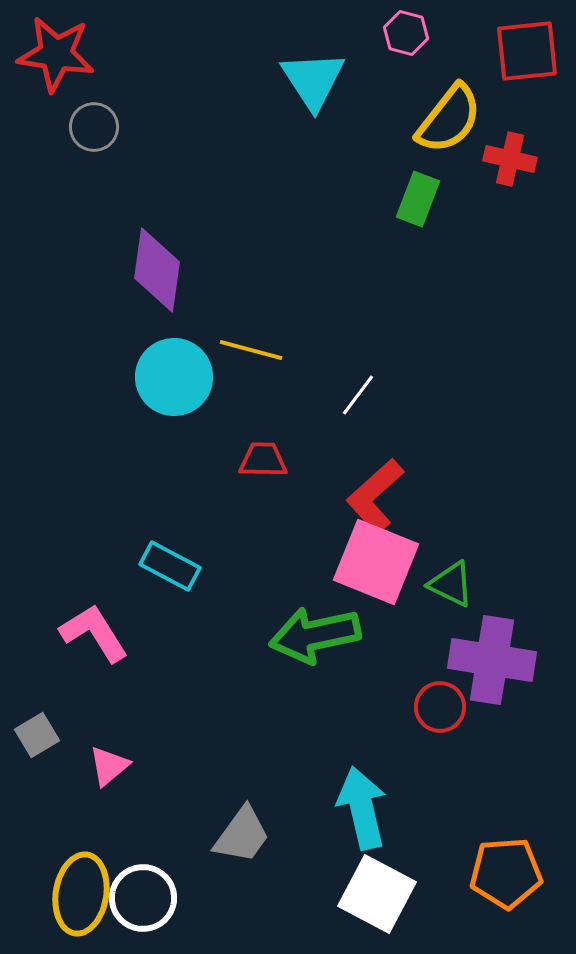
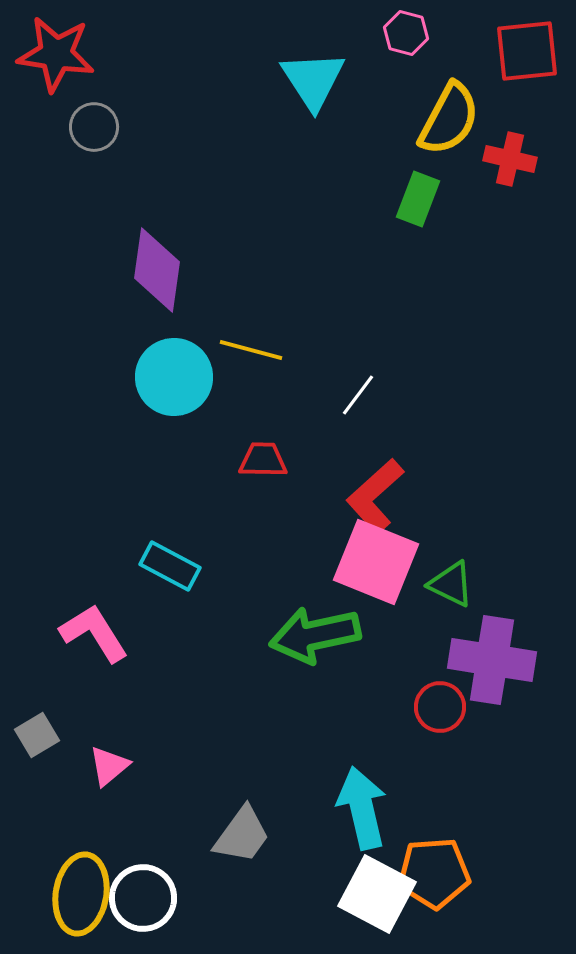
yellow semicircle: rotated 10 degrees counterclockwise
orange pentagon: moved 72 px left
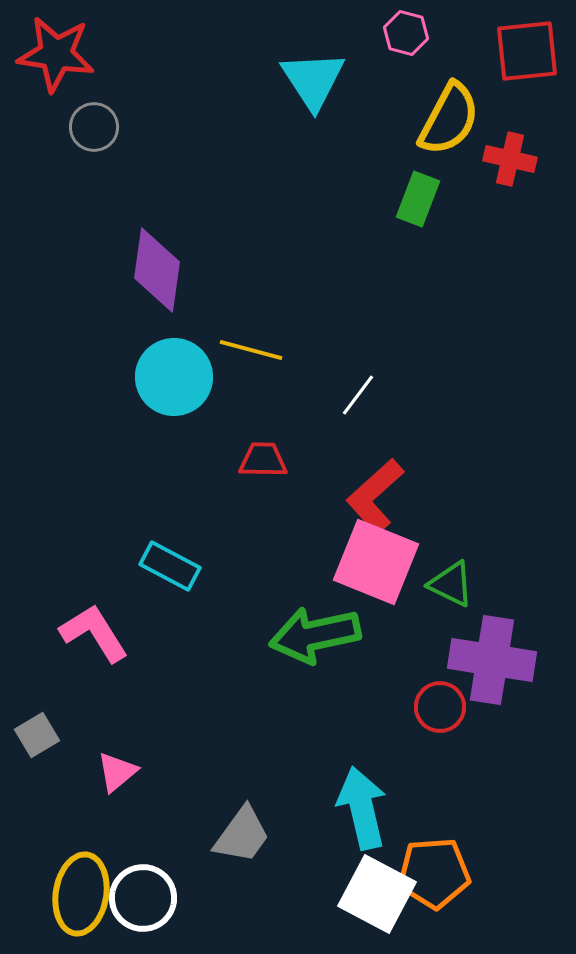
pink triangle: moved 8 px right, 6 px down
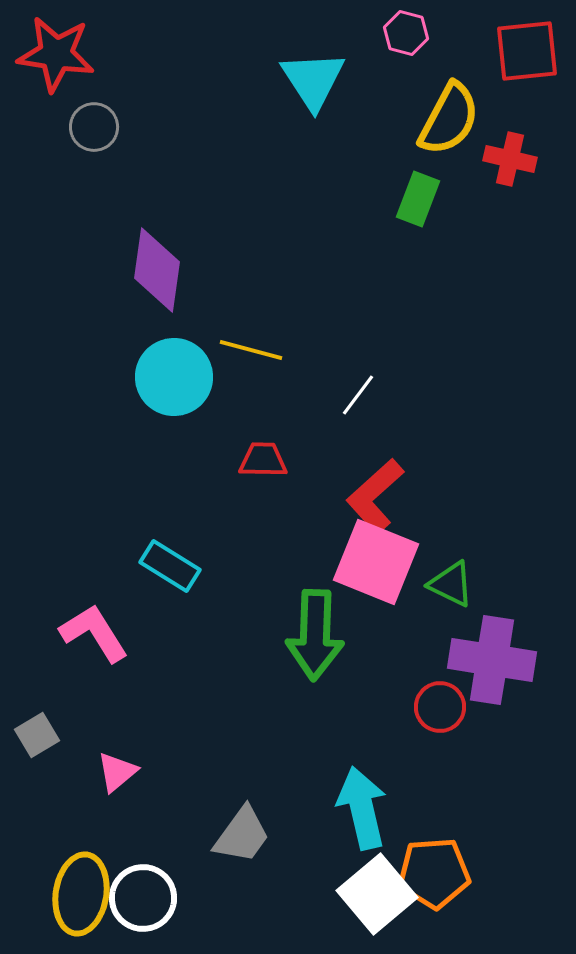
cyan rectangle: rotated 4 degrees clockwise
green arrow: rotated 76 degrees counterclockwise
white square: rotated 22 degrees clockwise
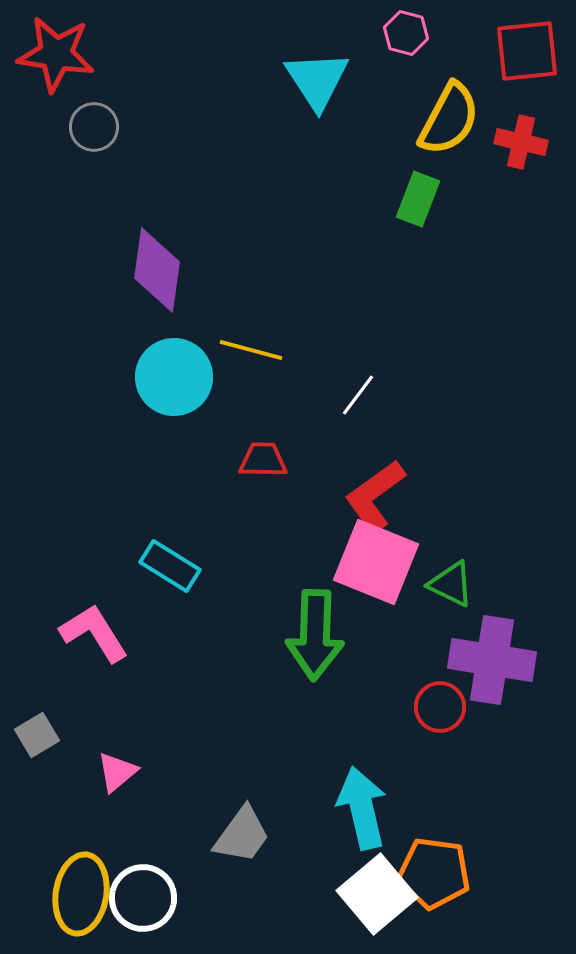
cyan triangle: moved 4 px right
red cross: moved 11 px right, 17 px up
red L-shape: rotated 6 degrees clockwise
orange pentagon: rotated 12 degrees clockwise
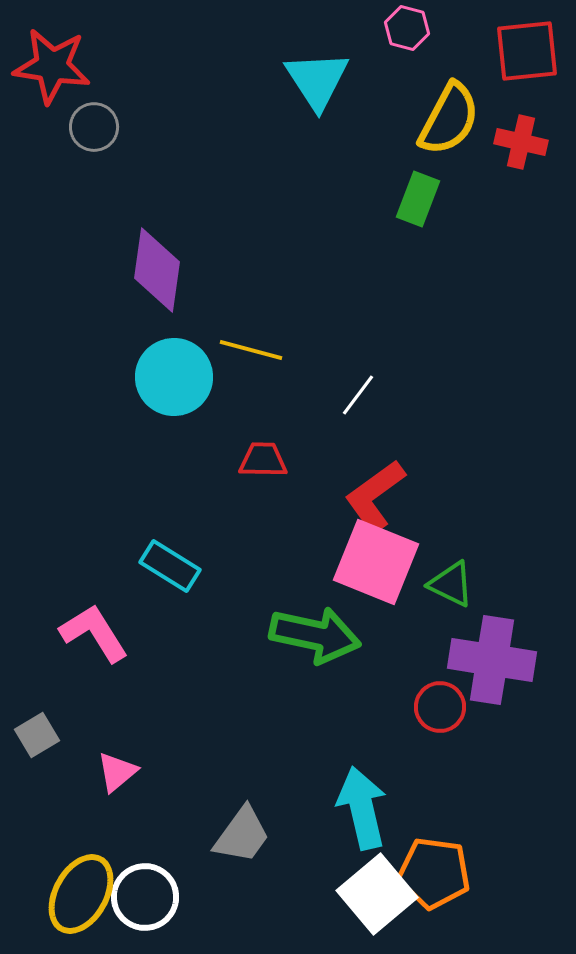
pink hexagon: moved 1 px right, 5 px up
red star: moved 4 px left, 12 px down
green arrow: rotated 80 degrees counterclockwise
yellow ellipse: rotated 20 degrees clockwise
white circle: moved 2 px right, 1 px up
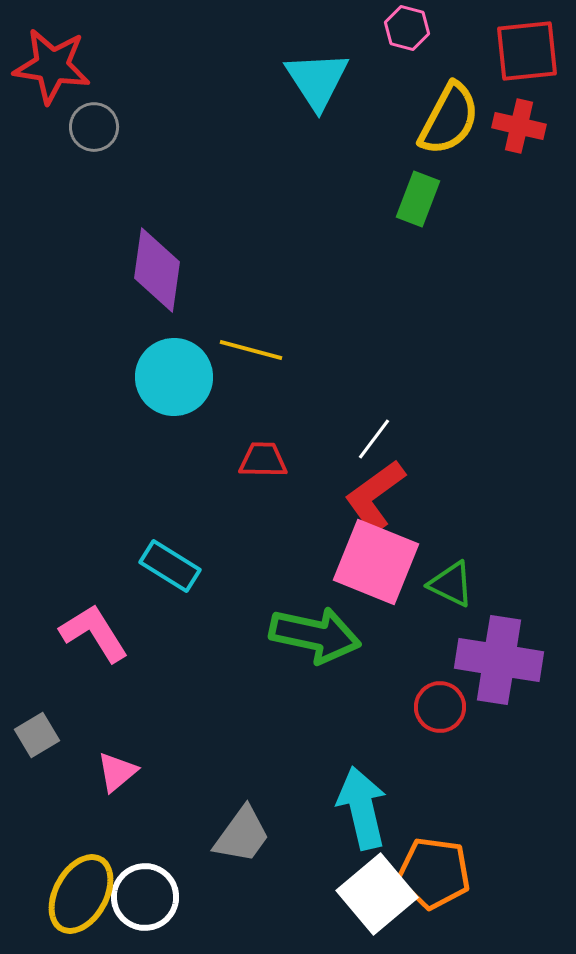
red cross: moved 2 px left, 16 px up
white line: moved 16 px right, 44 px down
purple cross: moved 7 px right
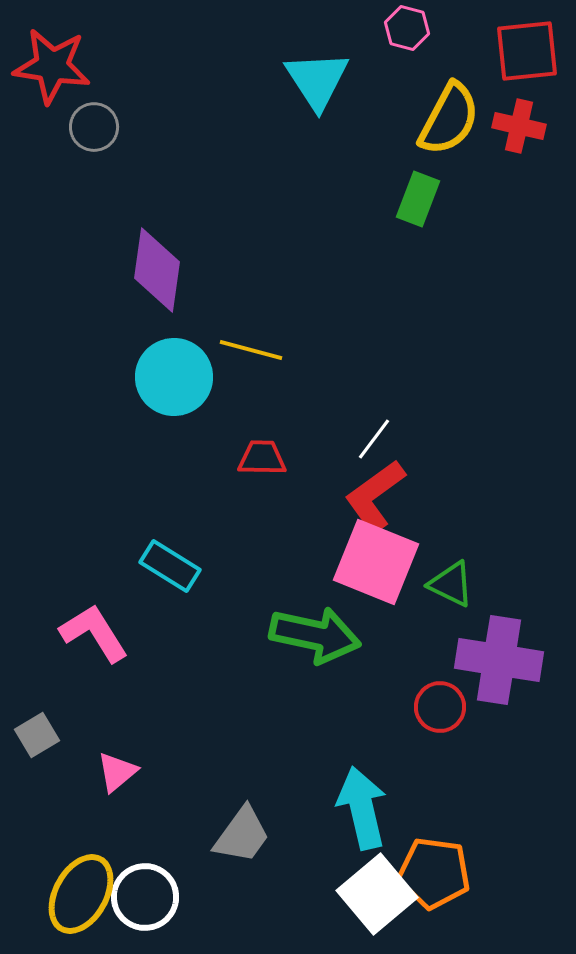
red trapezoid: moved 1 px left, 2 px up
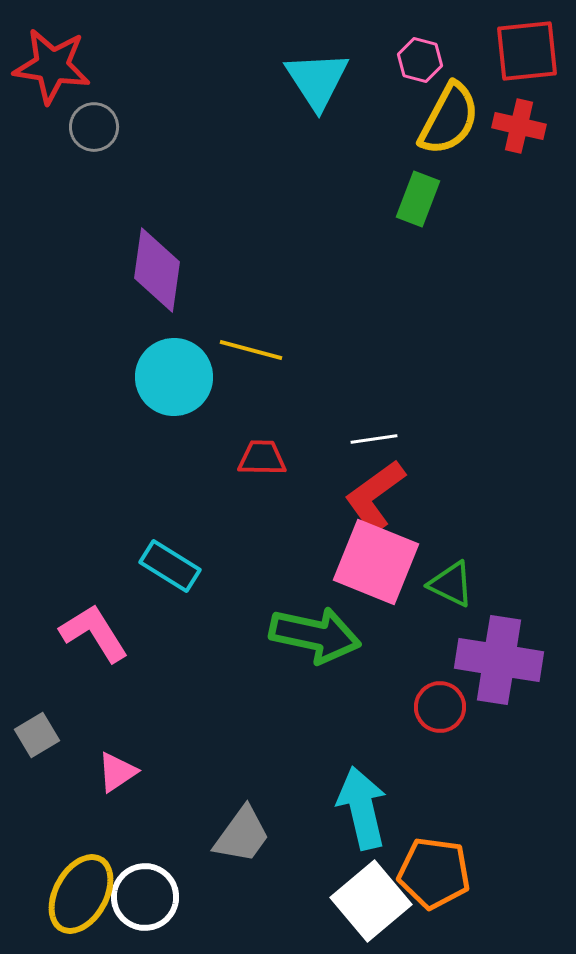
pink hexagon: moved 13 px right, 32 px down
white line: rotated 45 degrees clockwise
pink triangle: rotated 6 degrees clockwise
white square: moved 6 px left, 7 px down
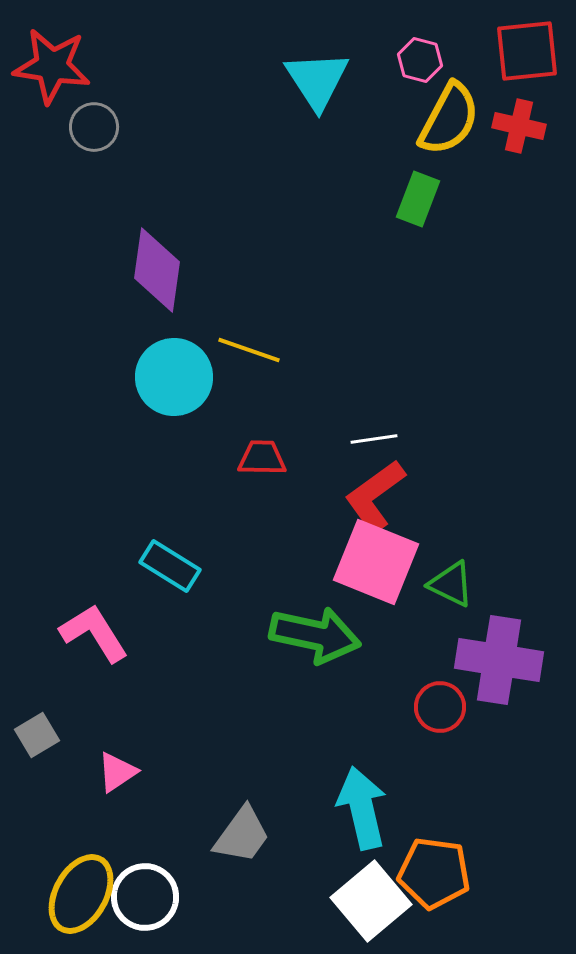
yellow line: moved 2 px left; rotated 4 degrees clockwise
